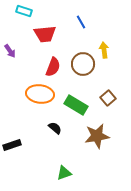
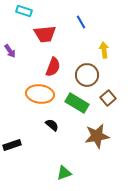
brown circle: moved 4 px right, 11 px down
green rectangle: moved 1 px right, 2 px up
black semicircle: moved 3 px left, 3 px up
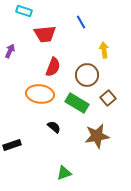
purple arrow: rotated 120 degrees counterclockwise
black semicircle: moved 2 px right, 2 px down
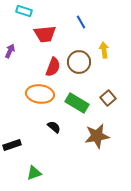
brown circle: moved 8 px left, 13 px up
green triangle: moved 30 px left
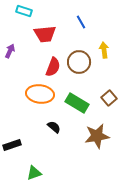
brown square: moved 1 px right
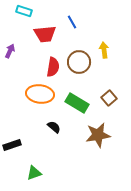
blue line: moved 9 px left
red semicircle: rotated 12 degrees counterclockwise
brown star: moved 1 px right, 1 px up
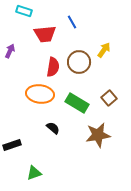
yellow arrow: rotated 42 degrees clockwise
black semicircle: moved 1 px left, 1 px down
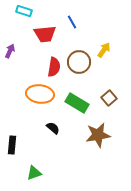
red semicircle: moved 1 px right
black rectangle: rotated 66 degrees counterclockwise
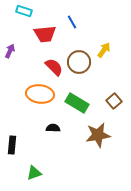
red semicircle: rotated 54 degrees counterclockwise
brown square: moved 5 px right, 3 px down
black semicircle: rotated 40 degrees counterclockwise
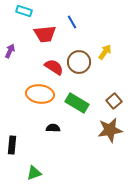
yellow arrow: moved 1 px right, 2 px down
red semicircle: rotated 12 degrees counterclockwise
brown star: moved 12 px right, 5 px up
